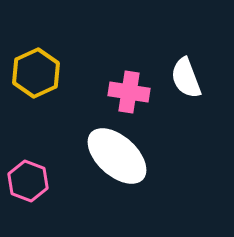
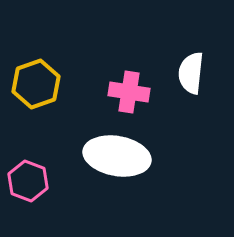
yellow hexagon: moved 11 px down; rotated 6 degrees clockwise
white semicircle: moved 5 px right, 5 px up; rotated 27 degrees clockwise
white ellipse: rotated 32 degrees counterclockwise
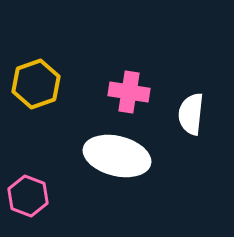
white semicircle: moved 41 px down
white ellipse: rotated 4 degrees clockwise
pink hexagon: moved 15 px down
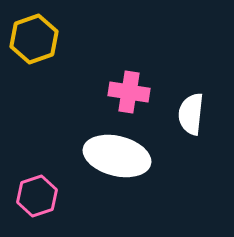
yellow hexagon: moved 2 px left, 45 px up
pink hexagon: moved 9 px right; rotated 21 degrees clockwise
